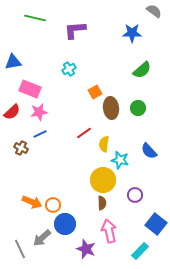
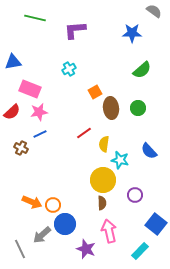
gray arrow: moved 3 px up
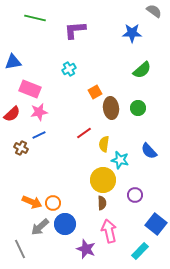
red semicircle: moved 2 px down
blue line: moved 1 px left, 1 px down
orange circle: moved 2 px up
gray arrow: moved 2 px left, 8 px up
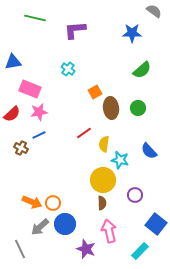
cyan cross: moved 1 px left; rotated 24 degrees counterclockwise
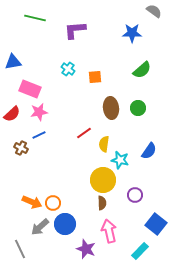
orange square: moved 15 px up; rotated 24 degrees clockwise
blue semicircle: rotated 102 degrees counterclockwise
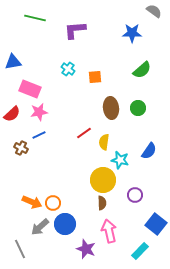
yellow semicircle: moved 2 px up
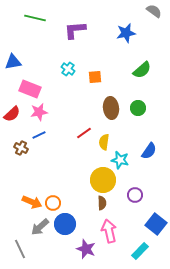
blue star: moved 6 px left; rotated 12 degrees counterclockwise
